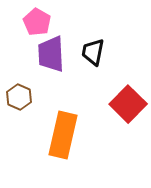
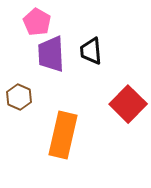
black trapezoid: moved 2 px left, 1 px up; rotated 16 degrees counterclockwise
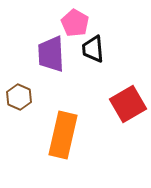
pink pentagon: moved 38 px right, 1 px down
black trapezoid: moved 2 px right, 2 px up
red square: rotated 15 degrees clockwise
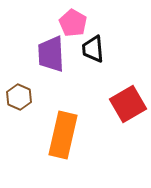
pink pentagon: moved 2 px left
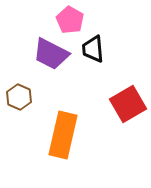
pink pentagon: moved 3 px left, 3 px up
purple trapezoid: rotated 60 degrees counterclockwise
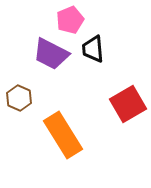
pink pentagon: rotated 20 degrees clockwise
brown hexagon: moved 1 px down
orange rectangle: rotated 45 degrees counterclockwise
